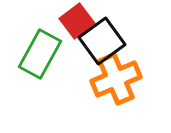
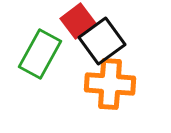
red square: moved 1 px right
orange cross: moved 6 px left, 5 px down; rotated 27 degrees clockwise
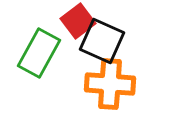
black square: rotated 30 degrees counterclockwise
green rectangle: moved 1 px left, 1 px up
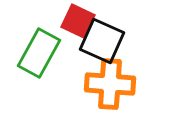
red square: rotated 28 degrees counterclockwise
